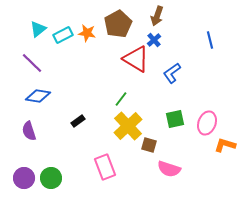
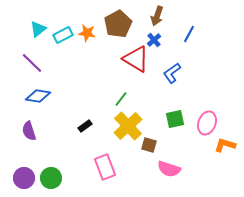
blue line: moved 21 px left, 6 px up; rotated 42 degrees clockwise
black rectangle: moved 7 px right, 5 px down
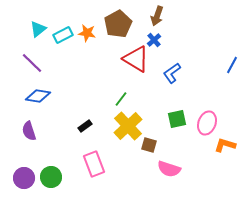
blue line: moved 43 px right, 31 px down
green square: moved 2 px right
pink rectangle: moved 11 px left, 3 px up
green circle: moved 1 px up
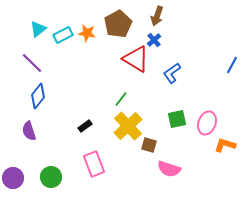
blue diamond: rotated 60 degrees counterclockwise
purple circle: moved 11 px left
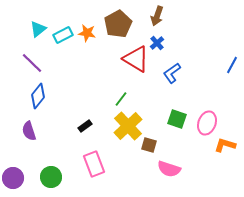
blue cross: moved 3 px right, 3 px down
green square: rotated 30 degrees clockwise
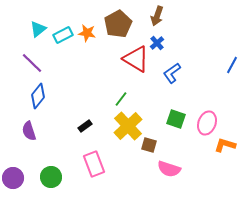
green square: moved 1 px left
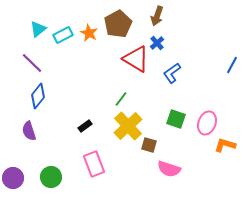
orange star: moved 2 px right; rotated 18 degrees clockwise
